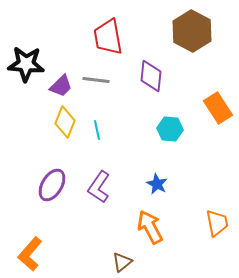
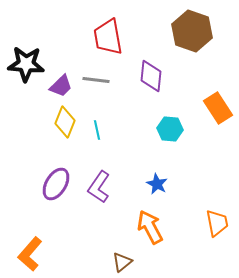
brown hexagon: rotated 9 degrees counterclockwise
purple ellipse: moved 4 px right, 1 px up
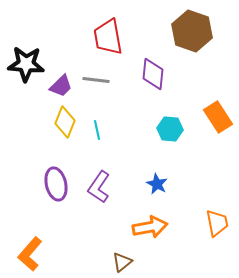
purple diamond: moved 2 px right, 2 px up
orange rectangle: moved 9 px down
purple ellipse: rotated 44 degrees counterclockwise
orange arrow: rotated 108 degrees clockwise
